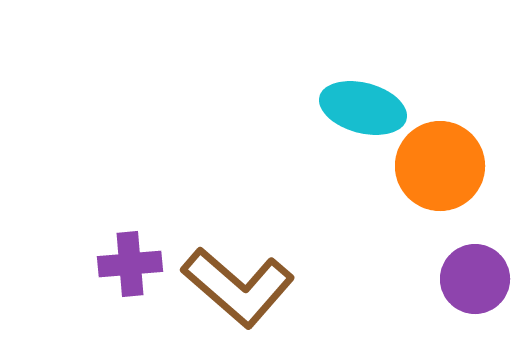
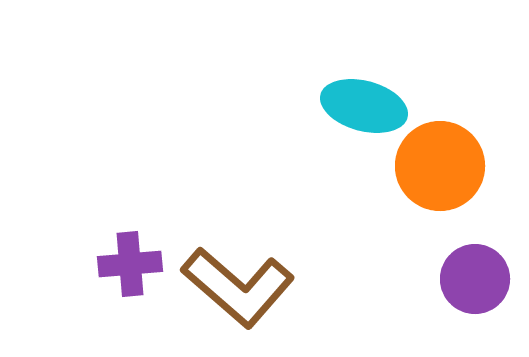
cyan ellipse: moved 1 px right, 2 px up
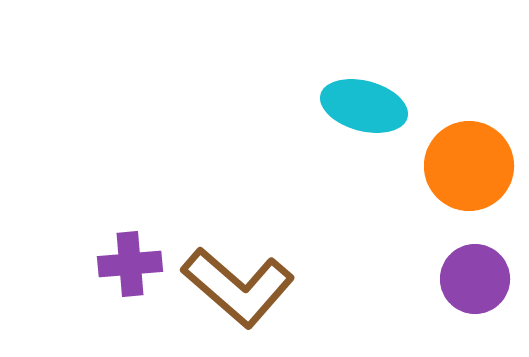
orange circle: moved 29 px right
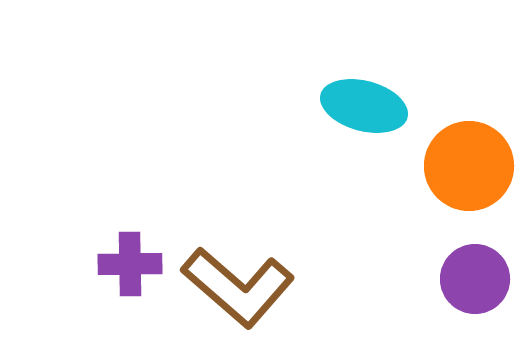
purple cross: rotated 4 degrees clockwise
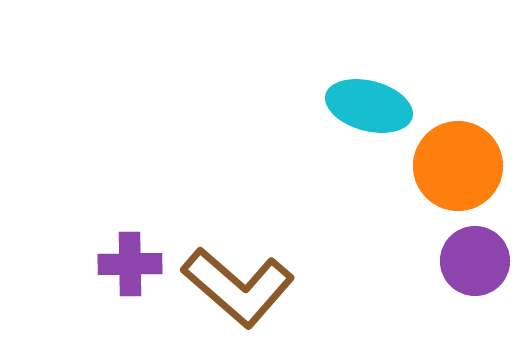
cyan ellipse: moved 5 px right
orange circle: moved 11 px left
purple circle: moved 18 px up
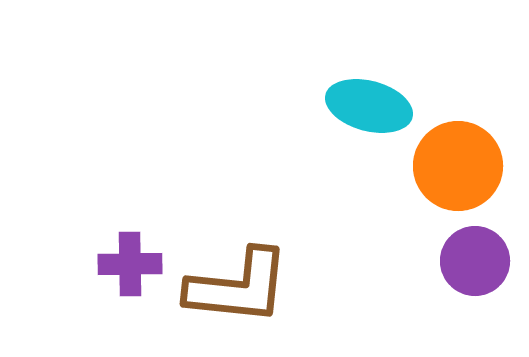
brown L-shape: rotated 35 degrees counterclockwise
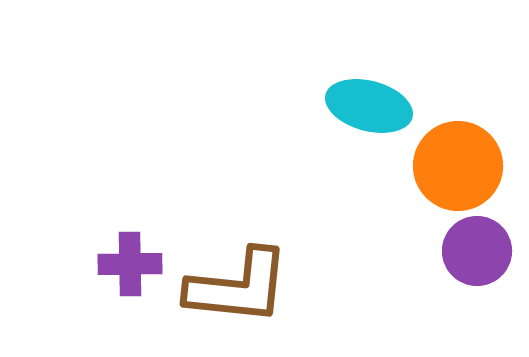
purple circle: moved 2 px right, 10 px up
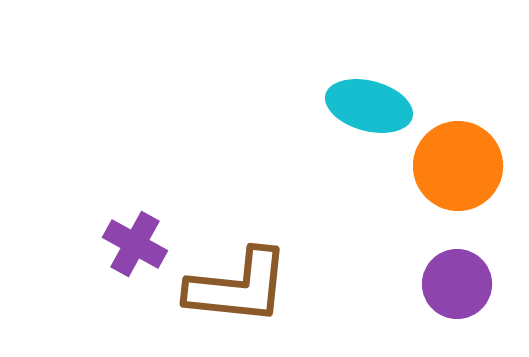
purple circle: moved 20 px left, 33 px down
purple cross: moved 5 px right, 20 px up; rotated 30 degrees clockwise
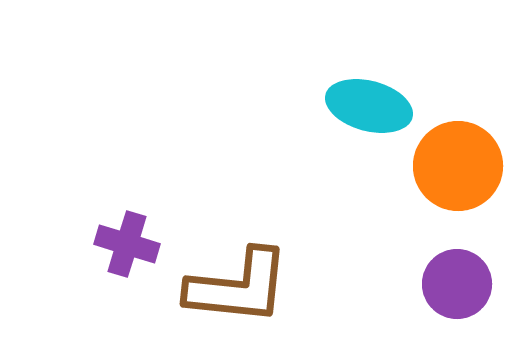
purple cross: moved 8 px left; rotated 12 degrees counterclockwise
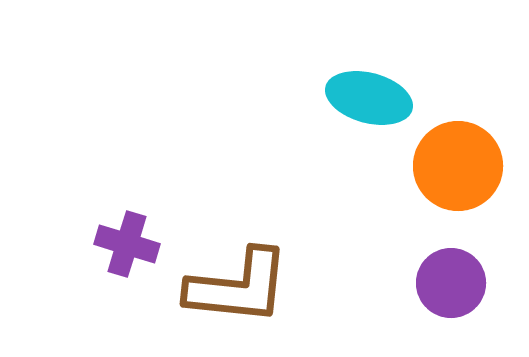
cyan ellipse: moved 8 px up
purple circle: moved 6 px left, 1 px up
